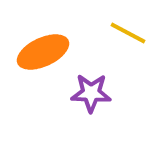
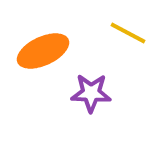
orange ellipse: moved 1 px up
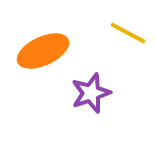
purple star: rotated 21 degrees counterclockwise
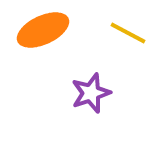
orange ellipse: moved 21 px up
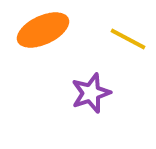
yellow line: moved 6 px down
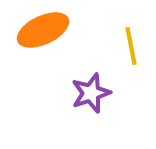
yellow line: moved 3 px right, 7 px down; rotated 51 degrees clockwise
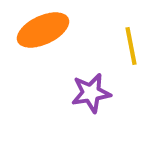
purple star: rotated 9 degrees clockwise
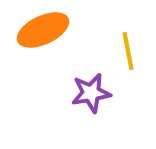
yellow line: moved 3 px left, 5 px down
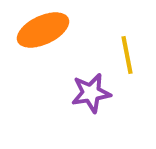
yellow line: moved 1 px left, 4 px down
